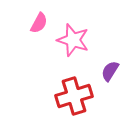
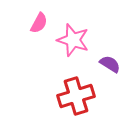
purple semicircle: moved 7 px up; rotated 90 degrees clockwise
red cross: moved 2 px right
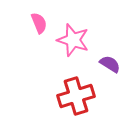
pink semicircle: rotated 50 degrees counterclockwise
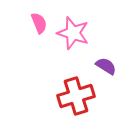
pink star: moved 7 px up
purple semicircle: moved 4 px left, 2 px down
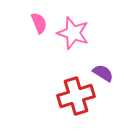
purple semicircle: moved 3 px left, 7 px down
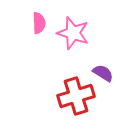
pink semicircle: rotated 20 degrees clockwise
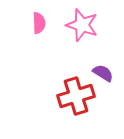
pink star: moved 9 px right, 8 px up
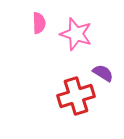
pink star: moved 6 px left, 9 px down
